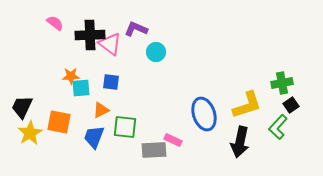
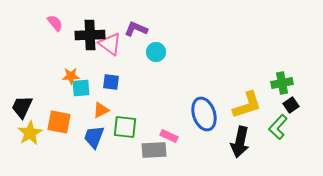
pink semicircle: rotated 12 degrees clockwise
pink rectangle: moved 4 px left, 4 px up
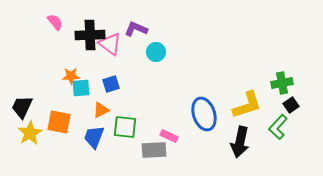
pink semicircle: moved 1 px up
blue square: moved 2 px down; rotated 24 degrees counterclockwise
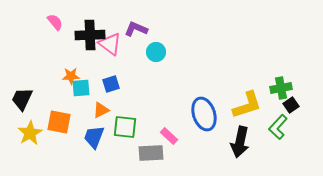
green cross: moved 1 px left, 5 px down
black trapezoid: moved 8 px up
pink rectangle: rotated 18 degrees clockwise
gray rectangle: moved 3 px left, 3 px down
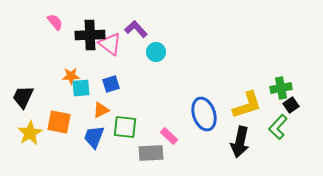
purple L-shape: rotated 25 degrees clockwise
black trapezoid: moved 1 px right, 2 px up
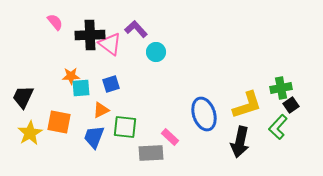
pink rectangle: moved 1 px right, 1 px down
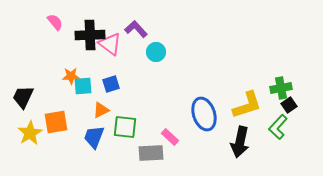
cyan square: moved 2 px right, 2 px up
black square: moved 2 px left
orange square: moved 3 px left; rotated 20 degrees counterclockwise
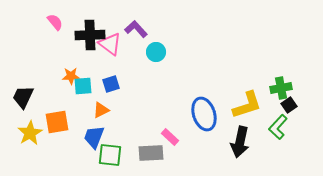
orange square: moved 1 px right
green square: moved 15 px left, 28 px down
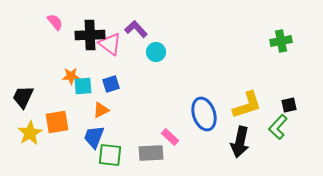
green cross: moved 47 px up
black square: rotated 21 degrees clockwise
